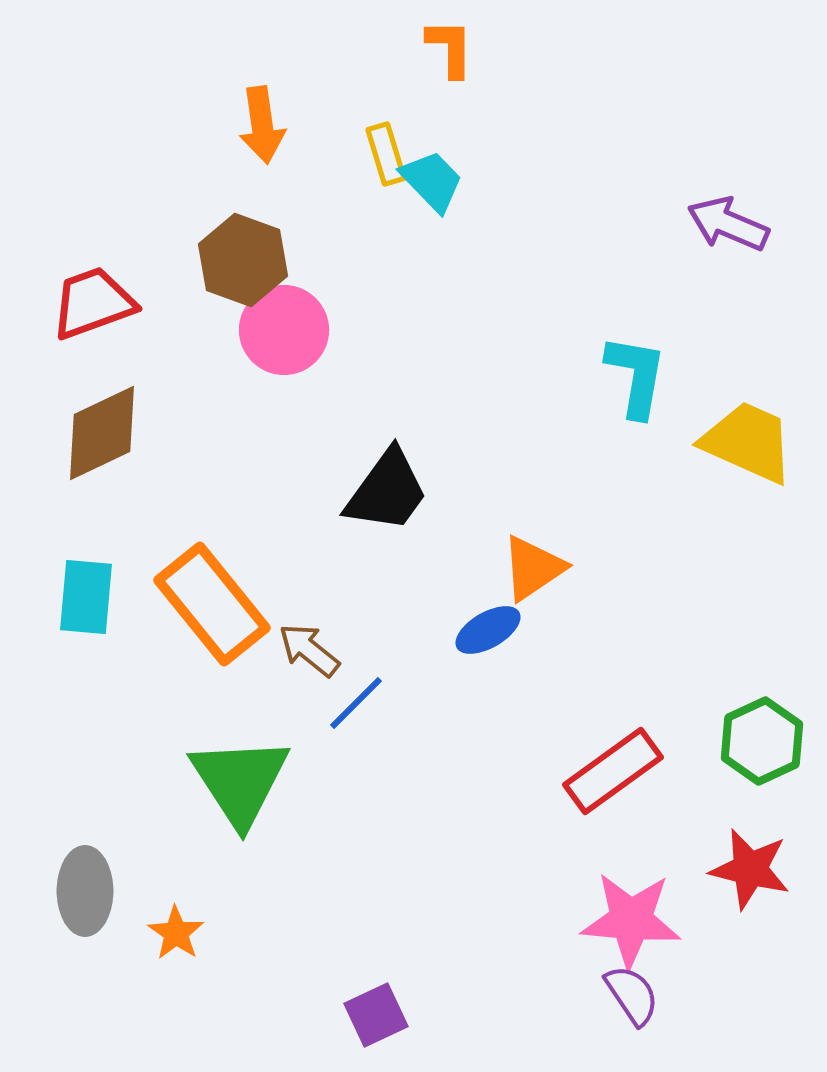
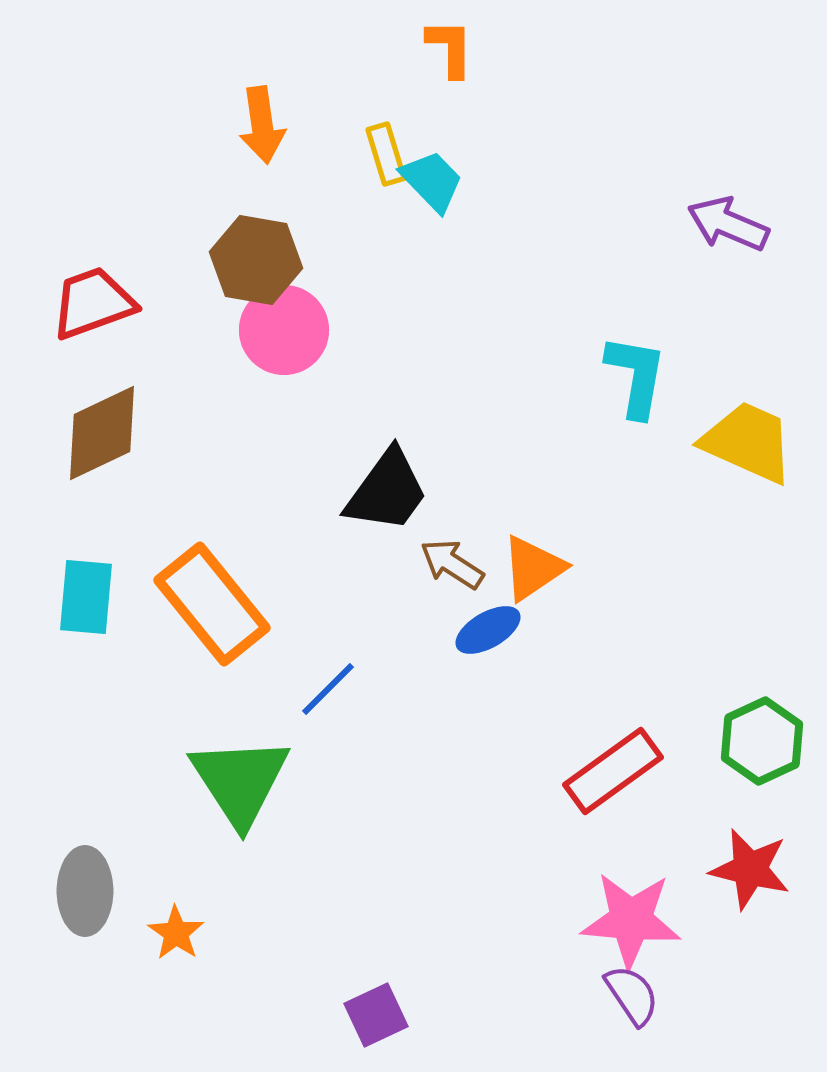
brown hexagon: moved 13 px right; rotated 10 degrees counterclockwise
brown arrow: moved 143 px right, 86 px up; rotated 6 degrees counterclockwise
blue line: moved 28 px left, 14 px up
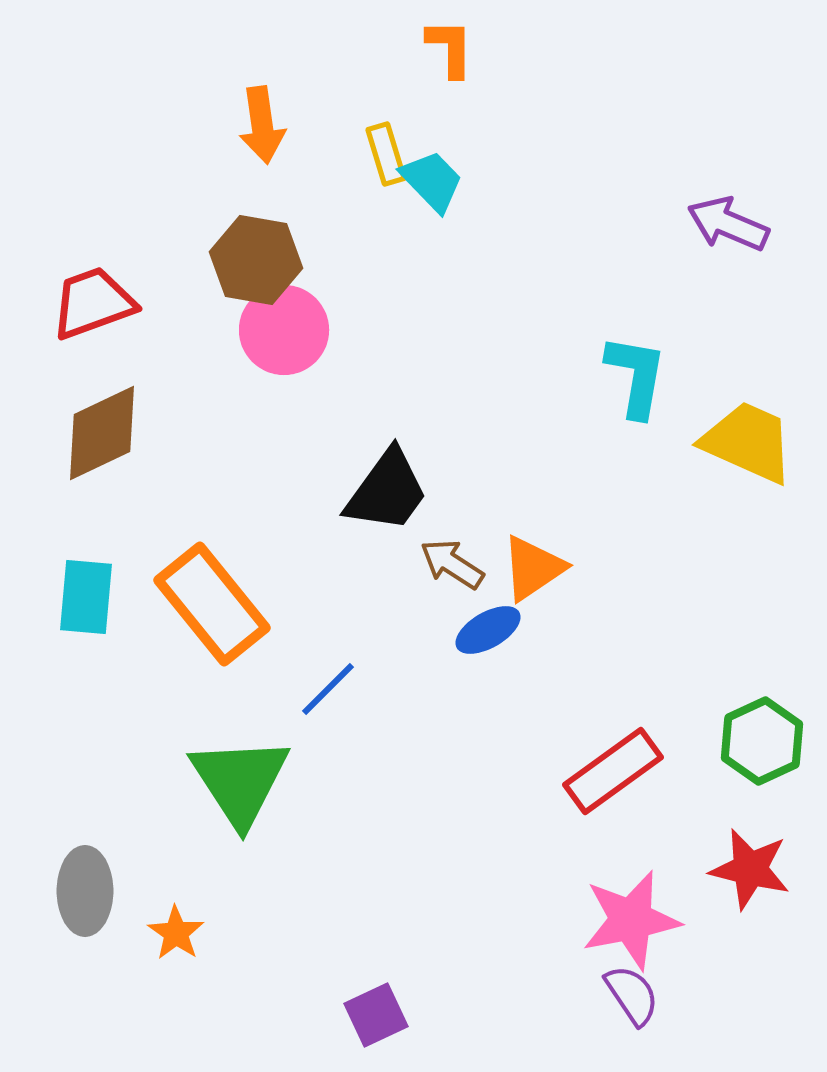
pink star: rotated 16 degrees counterclockwise
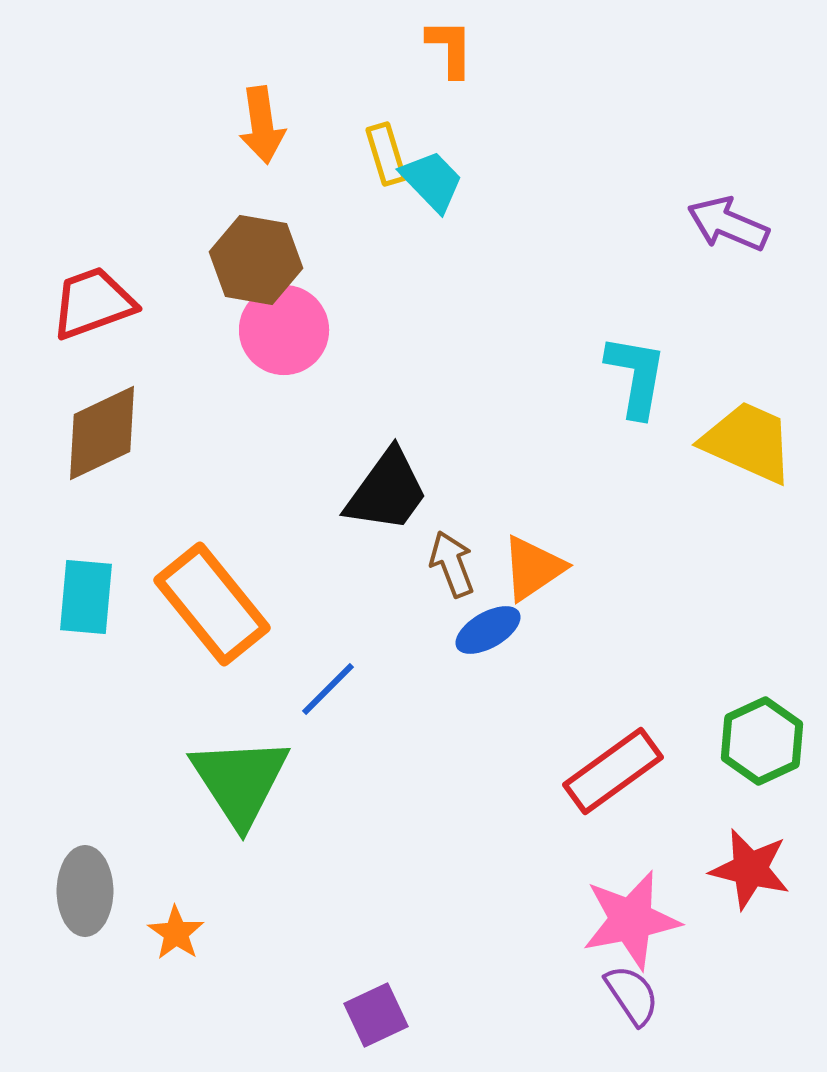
brown arrow: rotated 36 degrees clockwise
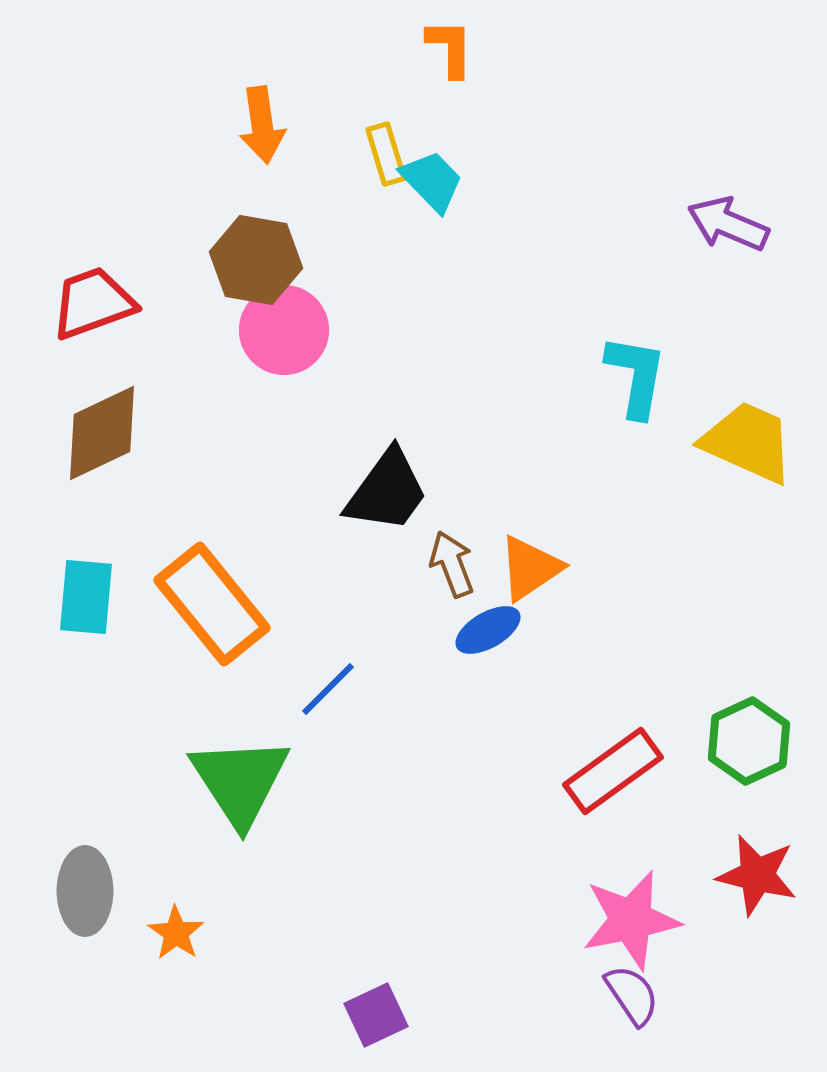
orange triangle: moved 3 px left
green hexagon: moved 13 px left
red star: moved 7 px right, 6 px down
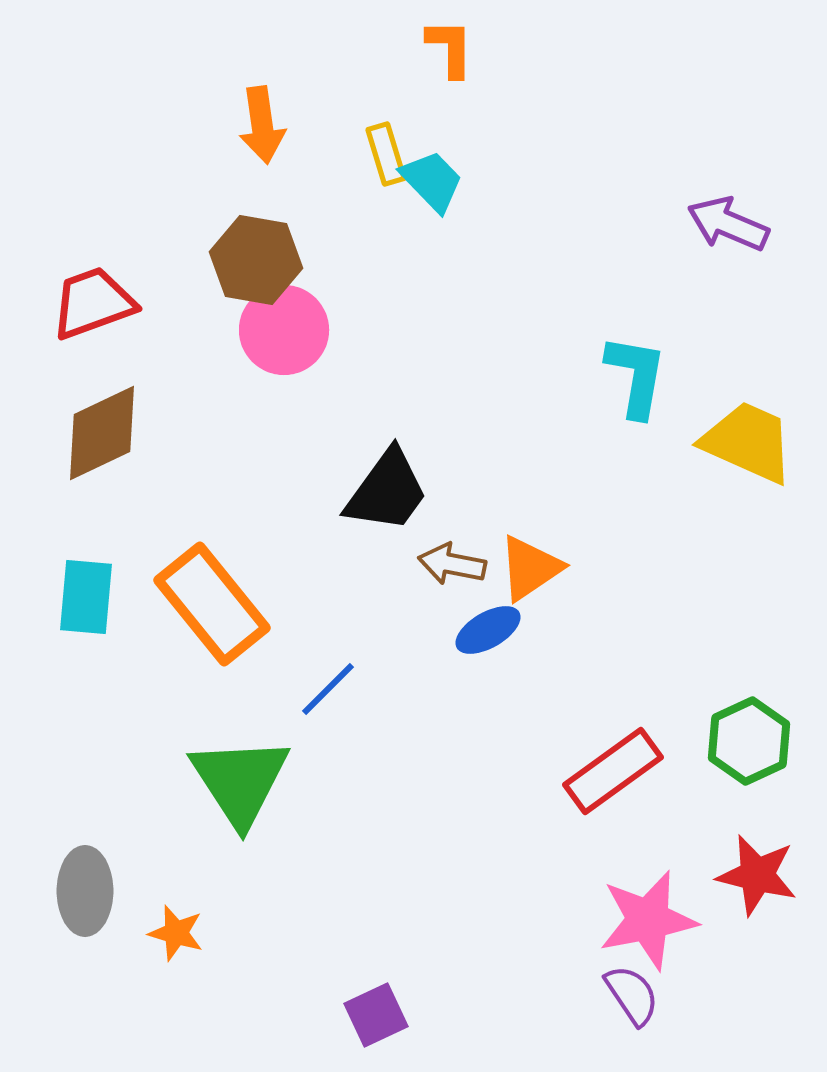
brown arrow: rotated 58 degrees counterclockwise
pink star: moved 17 px right
orange star: rotated 18 degrees counterclockwise
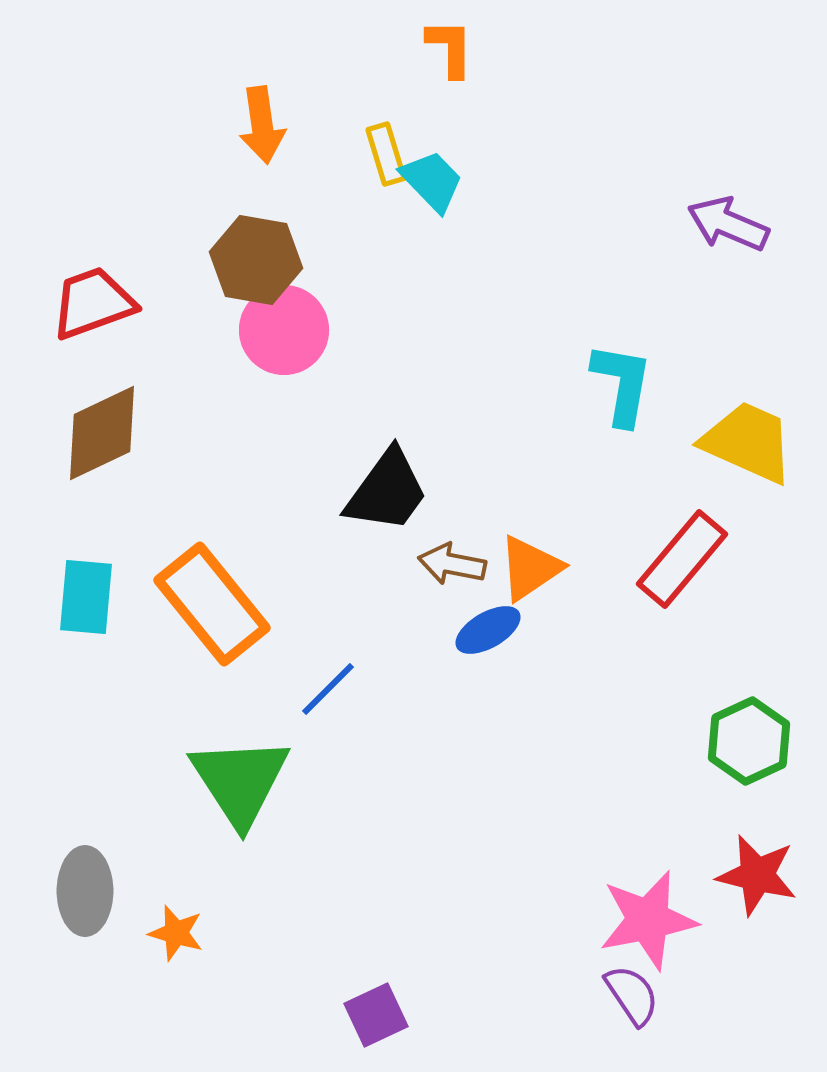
cyan L-shape: moved 14 px left, 8 px down
red rectangle: moved 69 px right, 212 px up; rotated 14 degrees counterclockwise
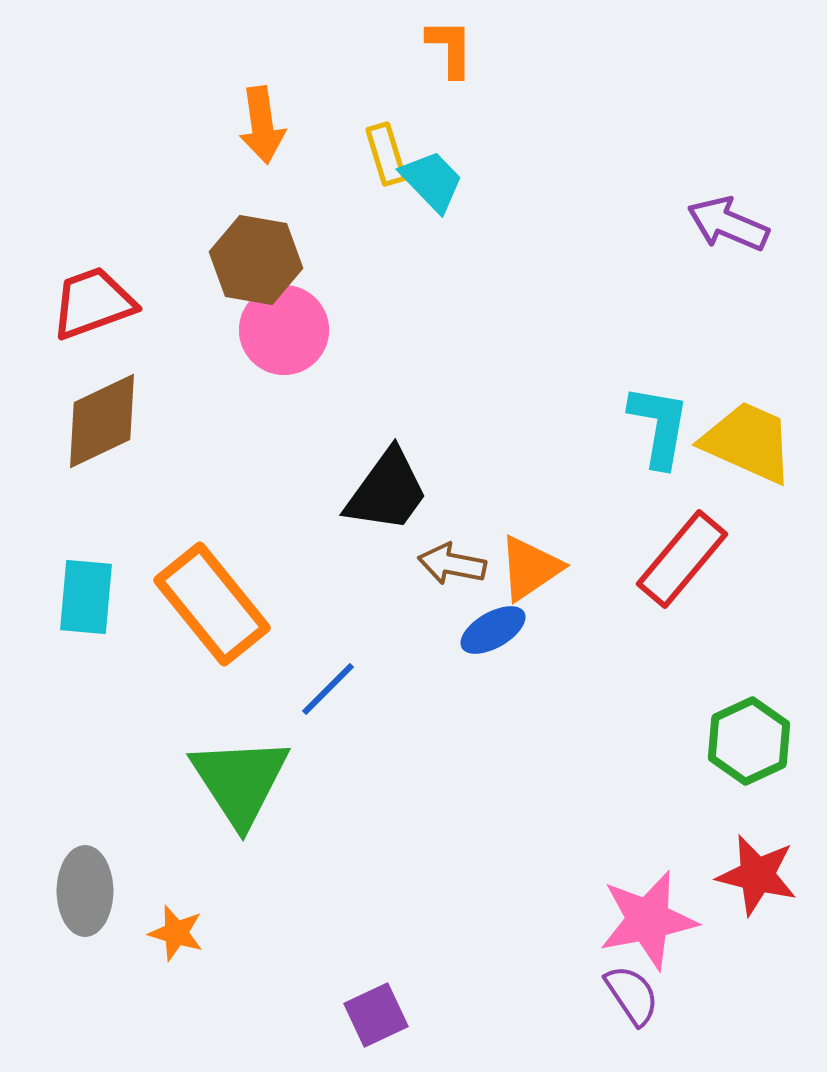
cyan L-shape: moved 37 px right, 42 px down
brown diamond: moved 12 px up
blue ellipse: moved 5 px right
